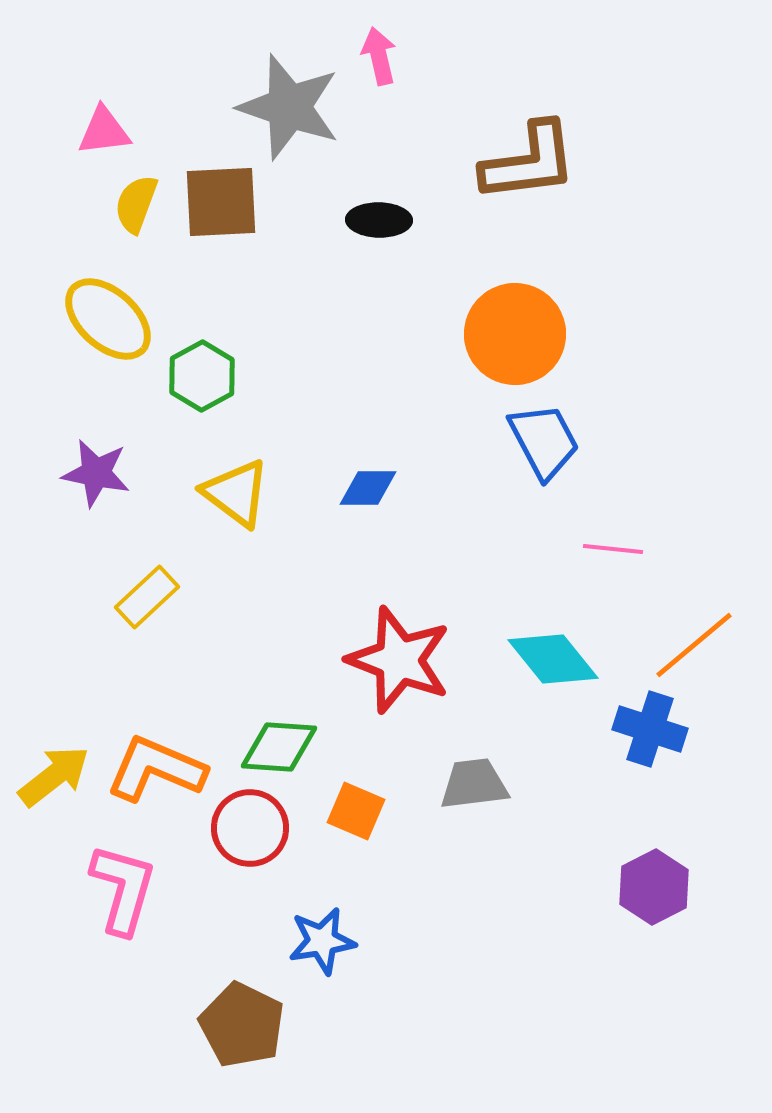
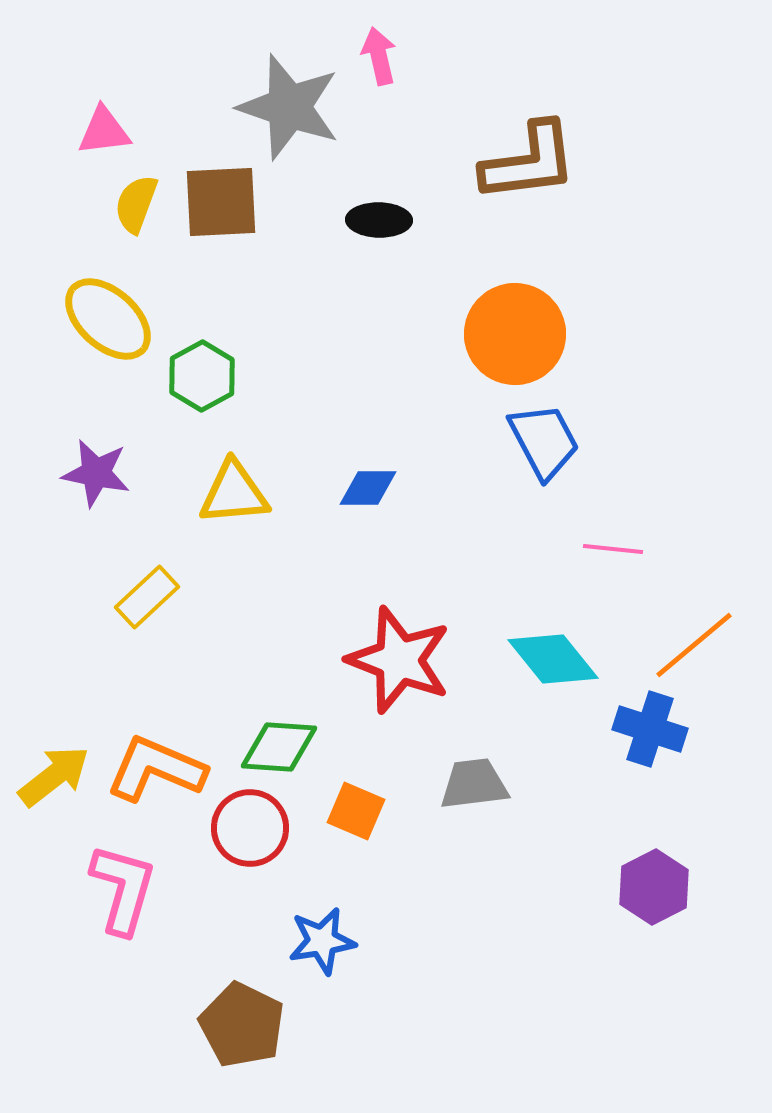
yellow triangle: moved 2 px left; rotated 42 degrees counterclockwise
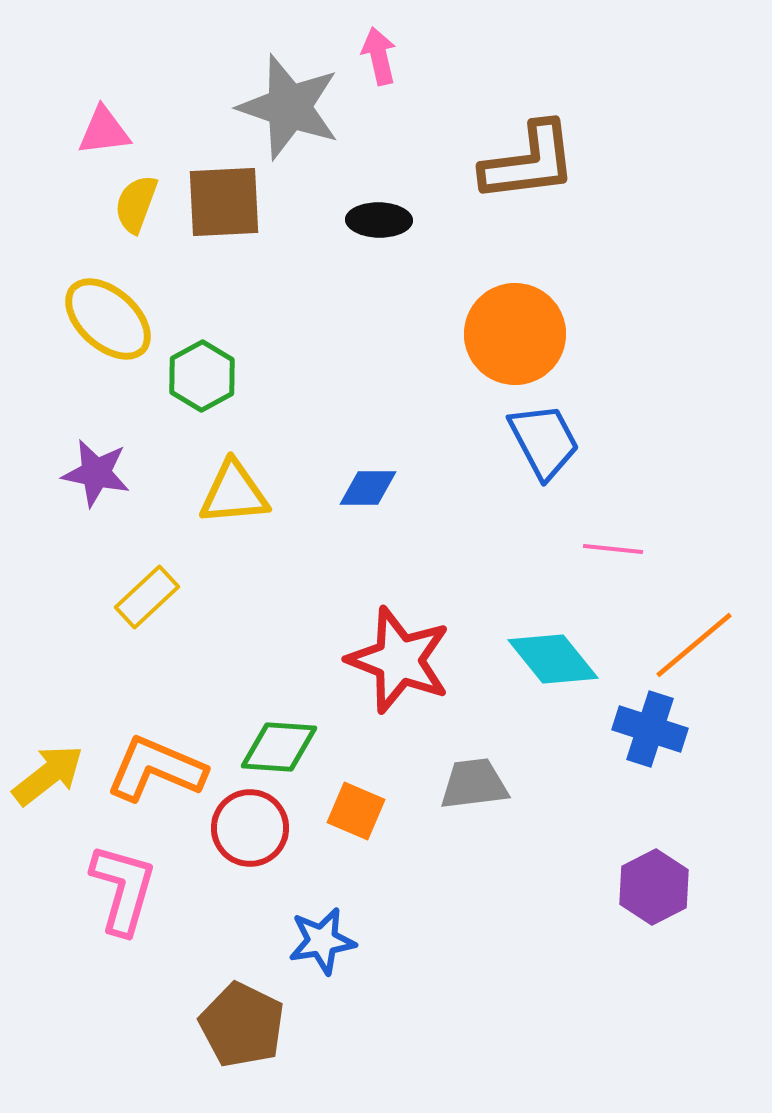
brown square: moved 3 px right
yellow arrow: moved 6 px left, 1 px up
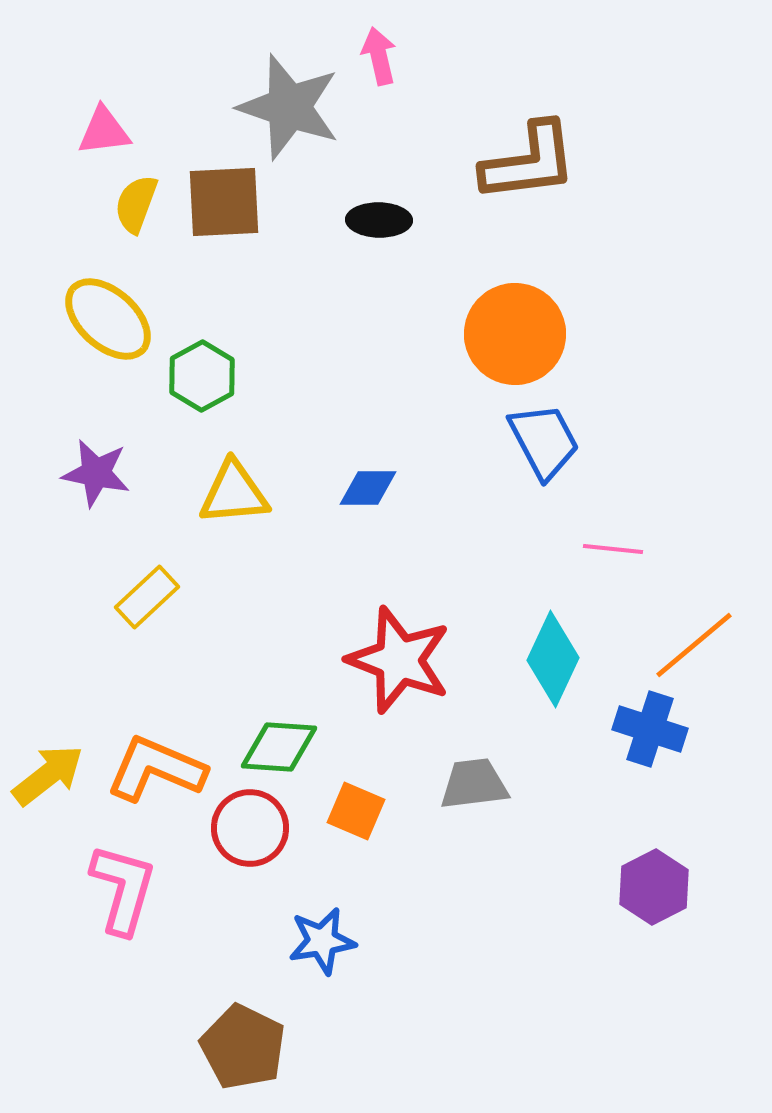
cyan diamond: rotated 64 degrees clockwise
brown pentagon: moved 1 px right, 22 px down
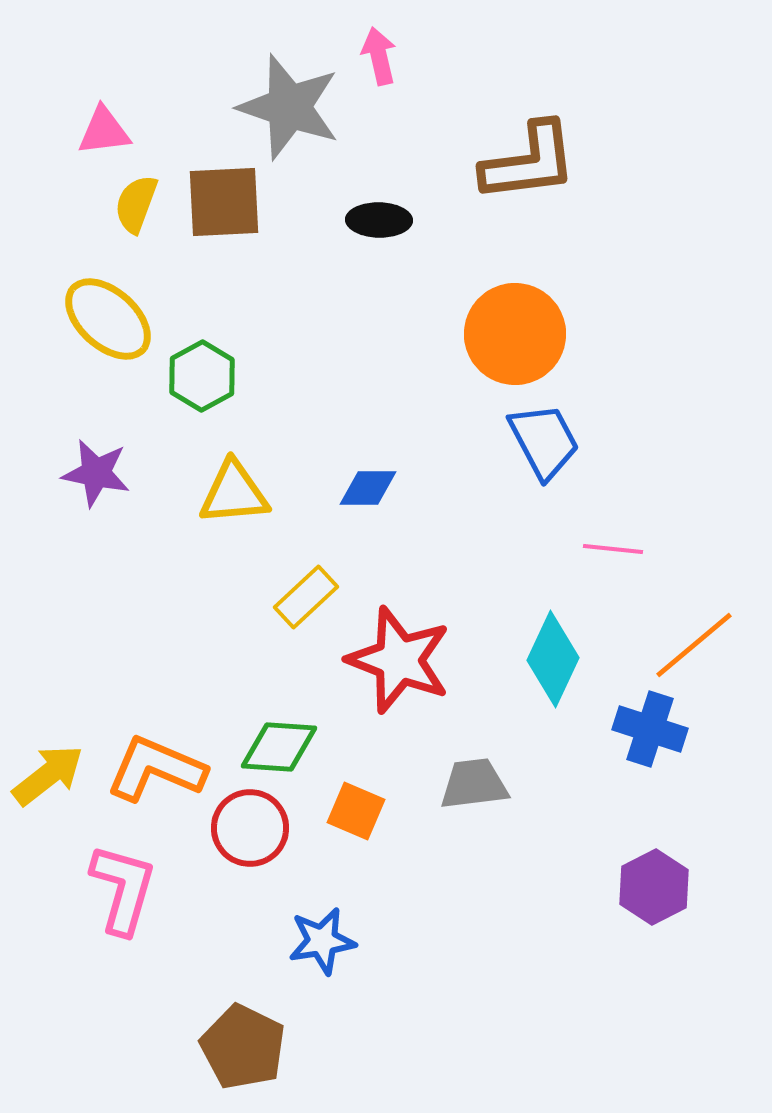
yellow rectangle: moved 159 px right
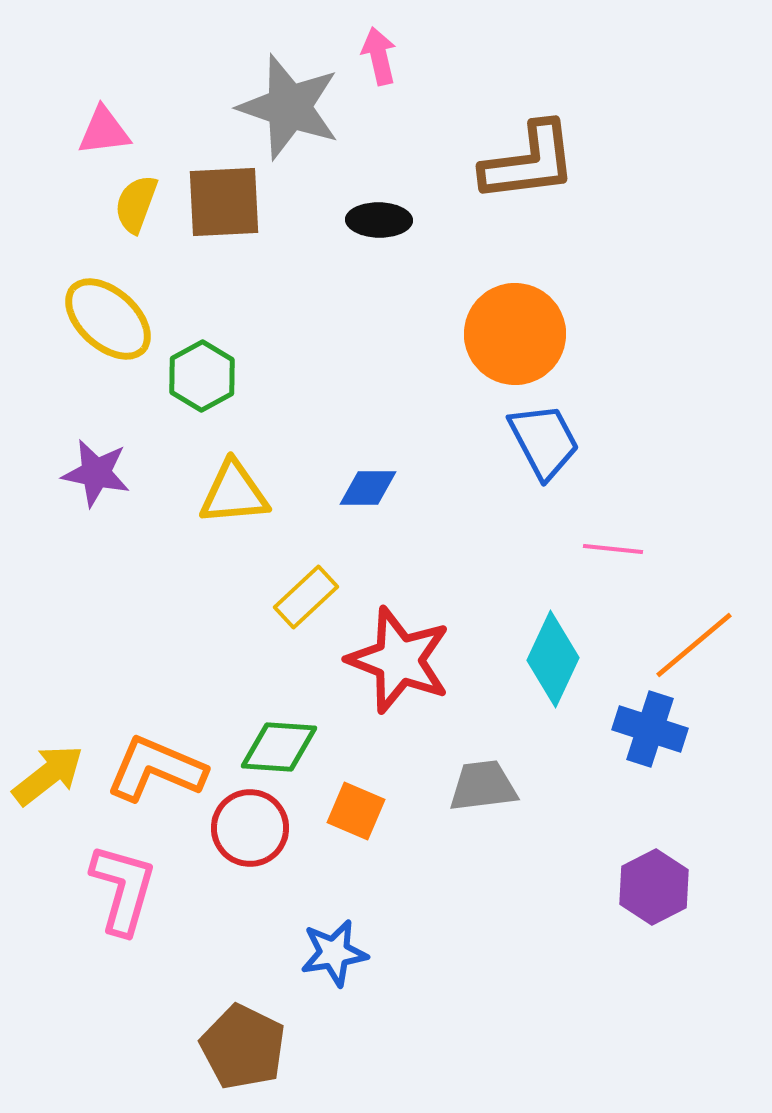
gray trapezoid: moved 9 px right, 2 px down
blue star: moved 12 px right, 12 px down
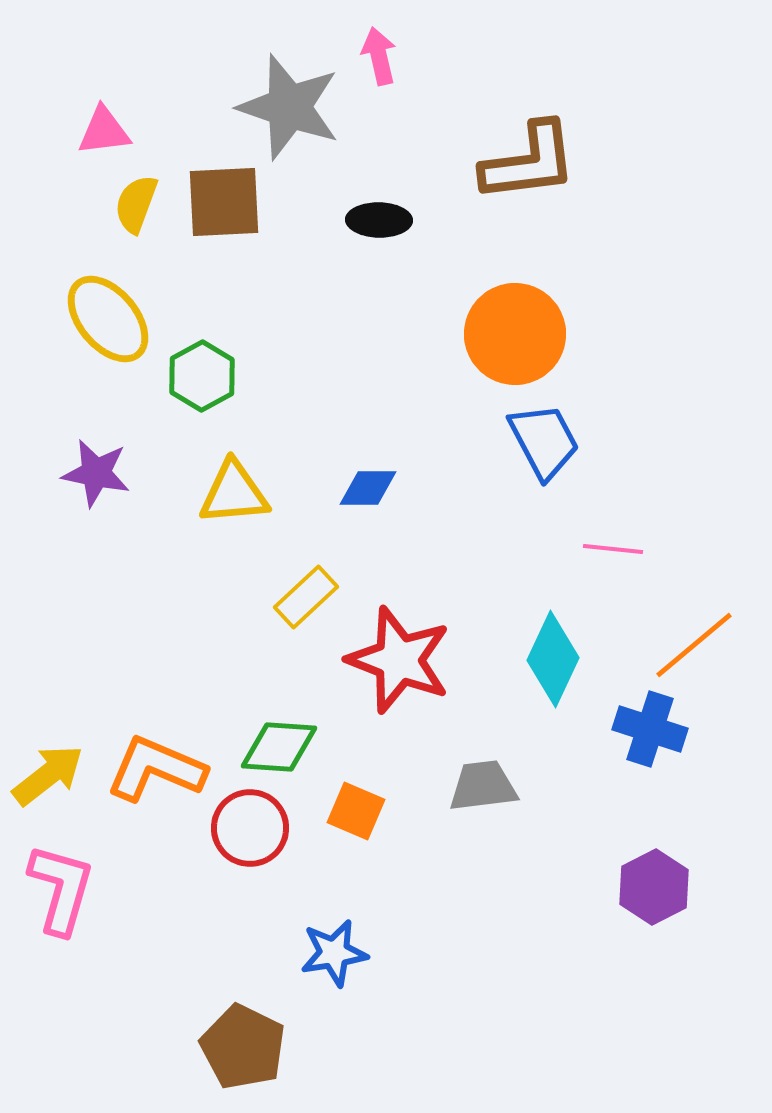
yellow ellipse: rotated 8 degrees clockwise
pink L-shape: moved 62 px left
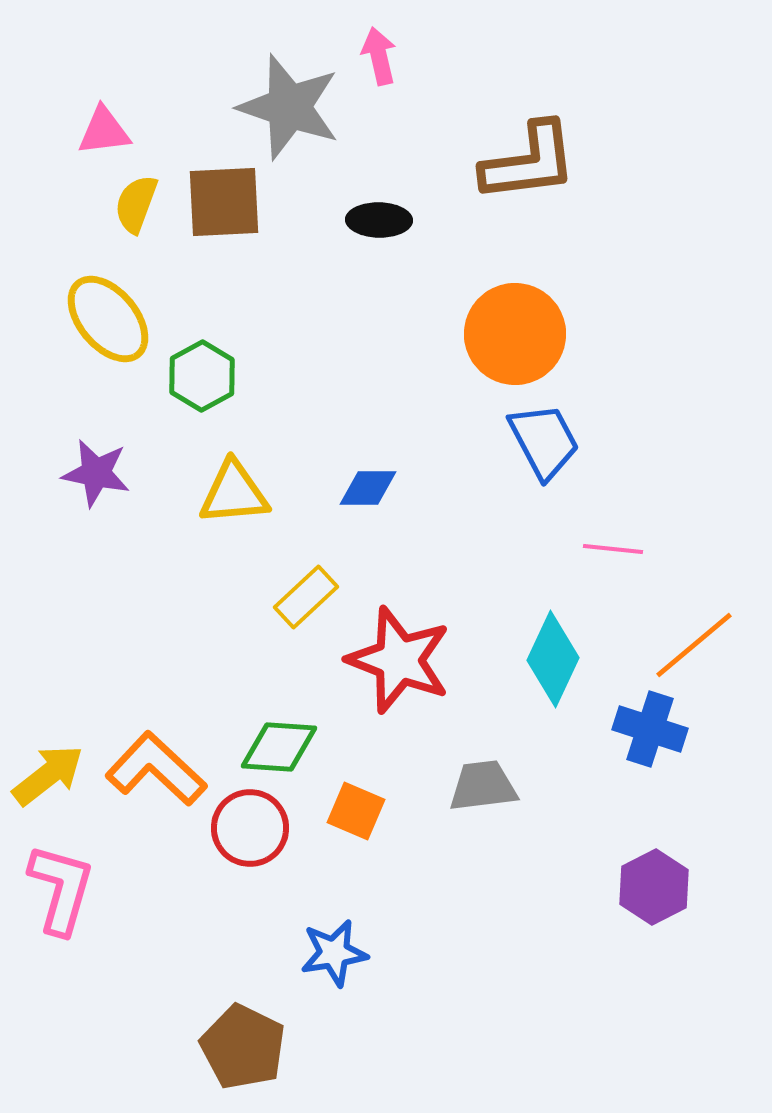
orange L-shape: rotated 20 degrees clockwise
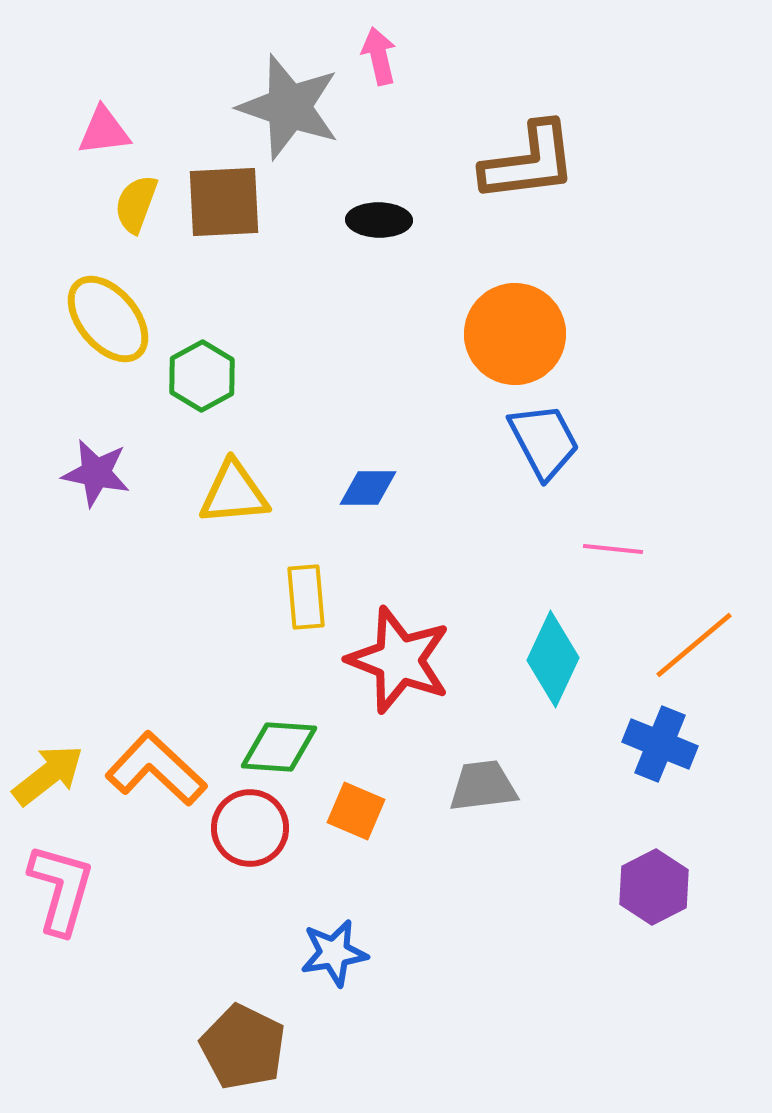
yellow rectangle: rotated 52 degrees counterclockwise
blue cross: moved 10 px right, 15 px down; rotated 4 degrees clockwise
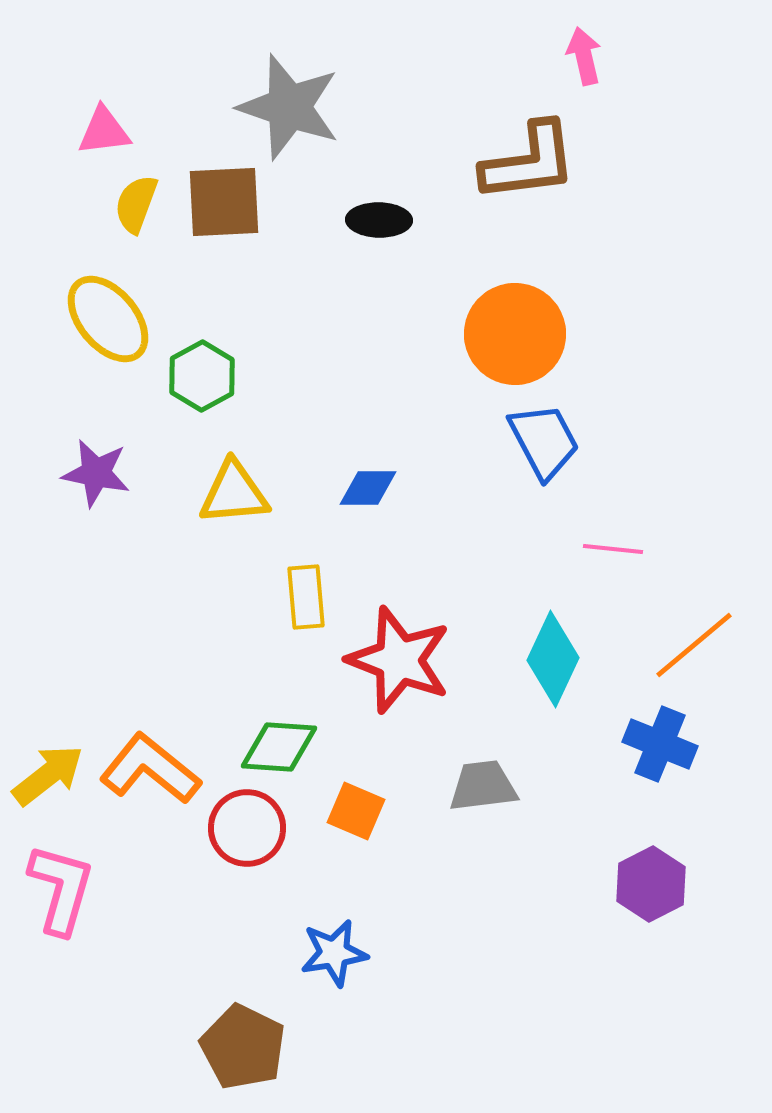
pink arrow: moved 205 px right
orange L-shape: moved 6 px left; rotated 4 degrees counterclockwise
red circle: moved 3 px left
purple hexagon: moved 3 px left, 3 px up
